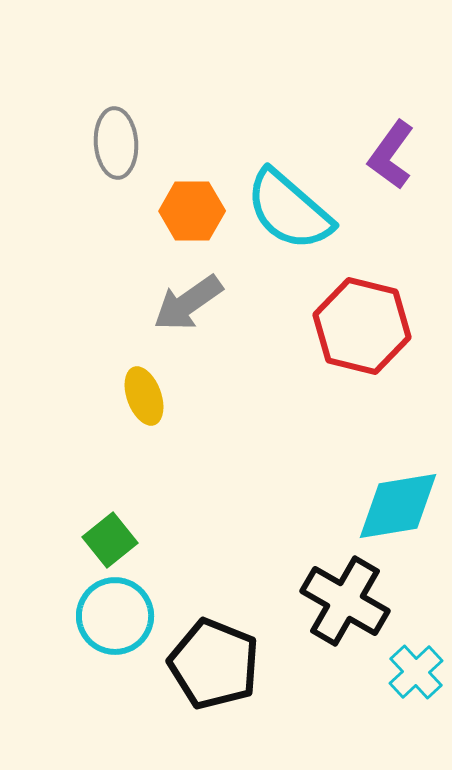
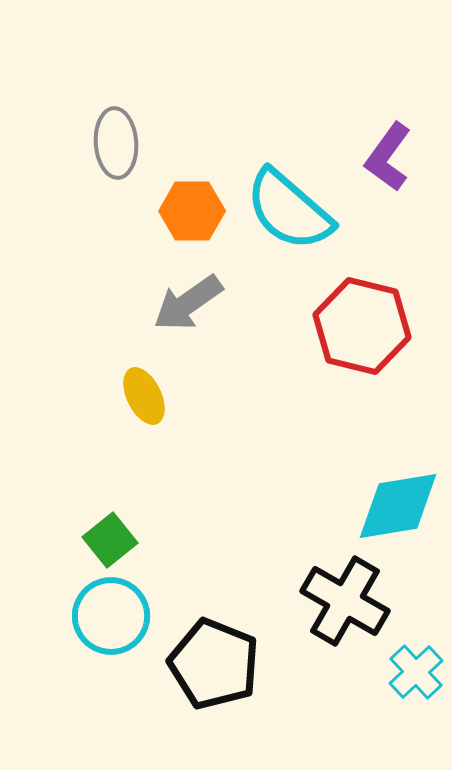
purple L-shape: moved 3 px left, 2 px down
yellow ellipse: rotated 6 degrees counterclockwise
cyan circle: moved 4 px left
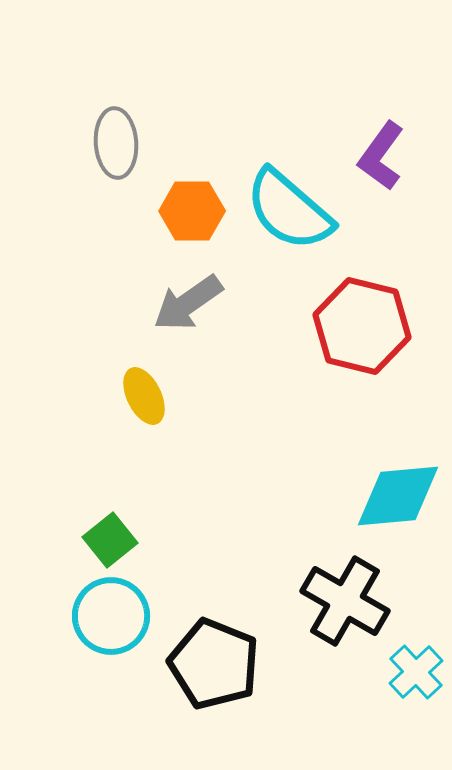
purple L-shape: moved 7 px left, 1 px up
cyan diamond: moved 10 px up; rotated 4 degrees clockwise
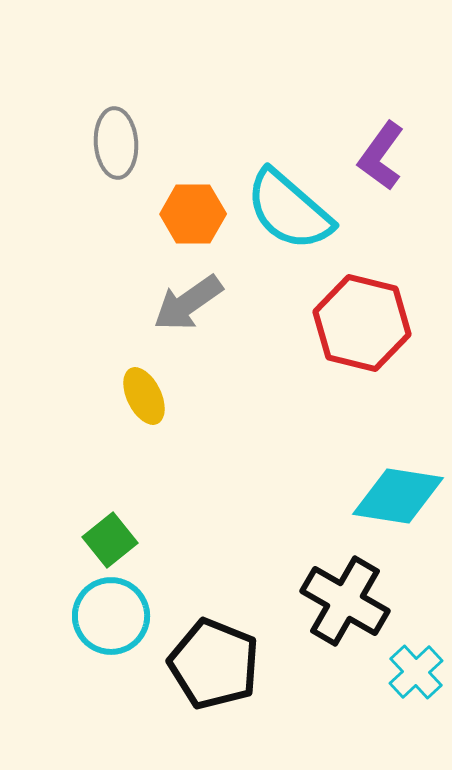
orange hexagon: moved 1 px right, 3 px down
red hexagon: moved 3 px up
cyan diamond: rotated 14 degrees clockwise
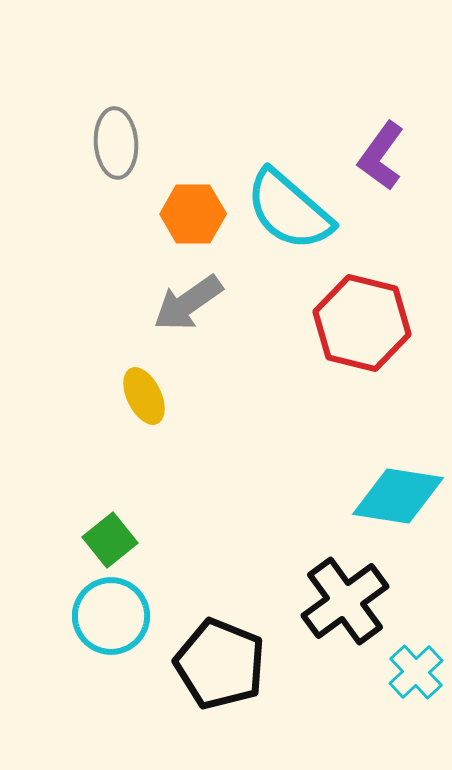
black cross: rotated 24 degrees clockwise
black pentagon: moved 6 px right
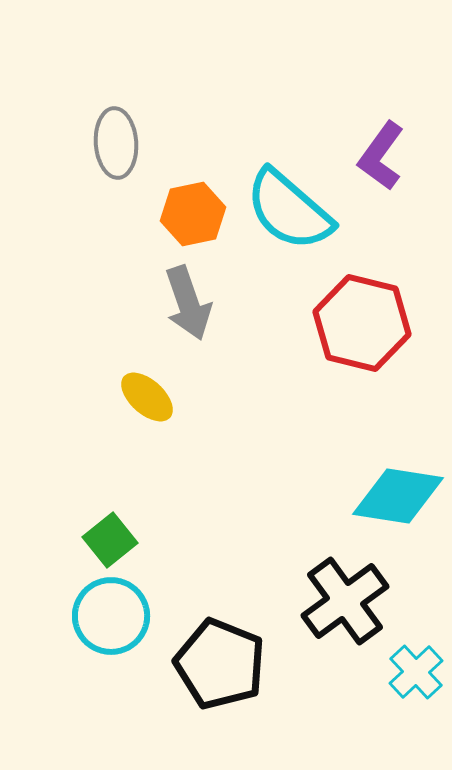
orange hexagon: rotated 12 degrees counterclockwise
gray arrow: rotated 74 degrees counterclockwise
yellow ellipse: moved 3 px right, 1 px down; rotated 22 degrees counterclockwise
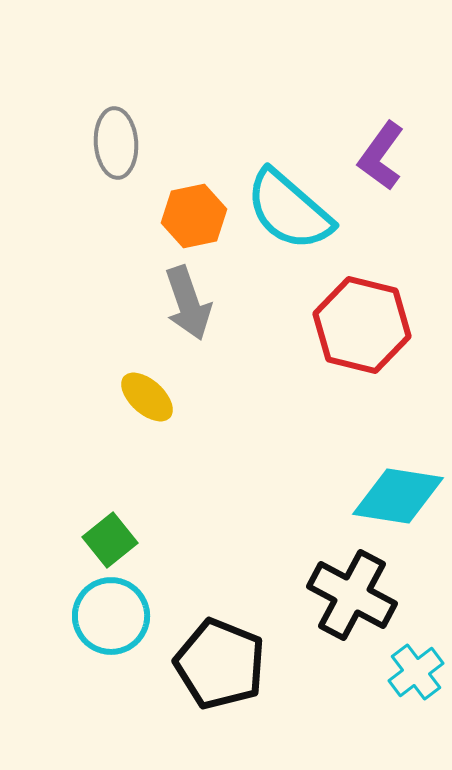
orange hexagon: moved 1 px right, 2 px down
red hexagon: moved 2 px down
black cross: moved 7 px right, 6 px up; rotated 26 degrees counterclockwise
cyan cross: rotated 6 degrees clockwise
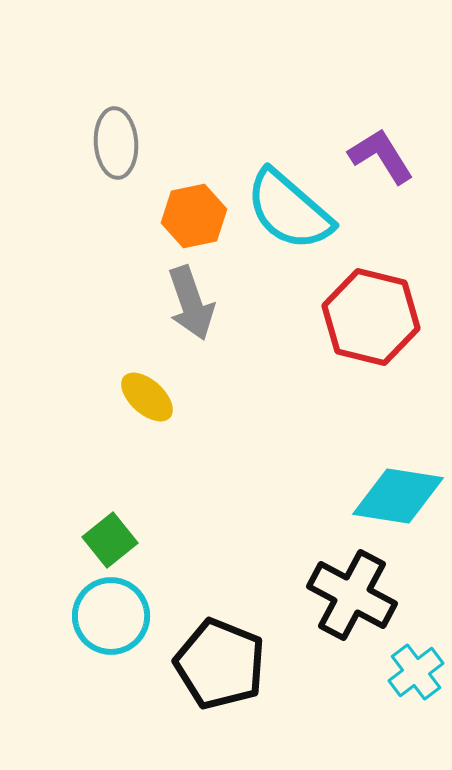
purple L-shape: rotated 112 degrees clockwise
gray arrow: moved 3 px right
red hexagon: moved 9 px right, 8 px up
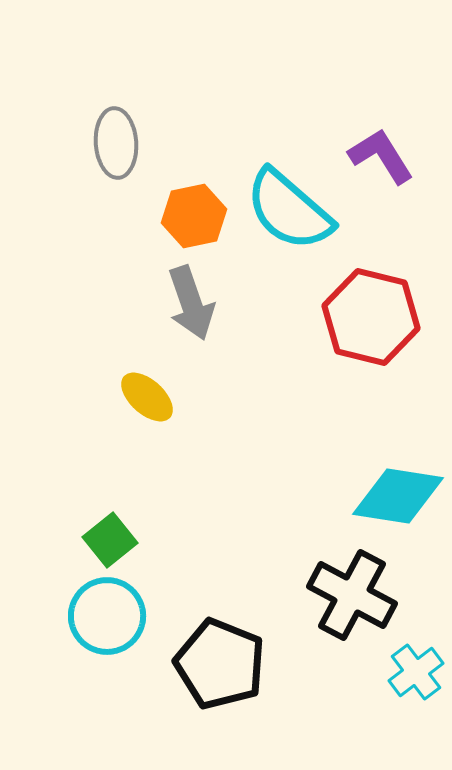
cyan circle: moved 4 px left
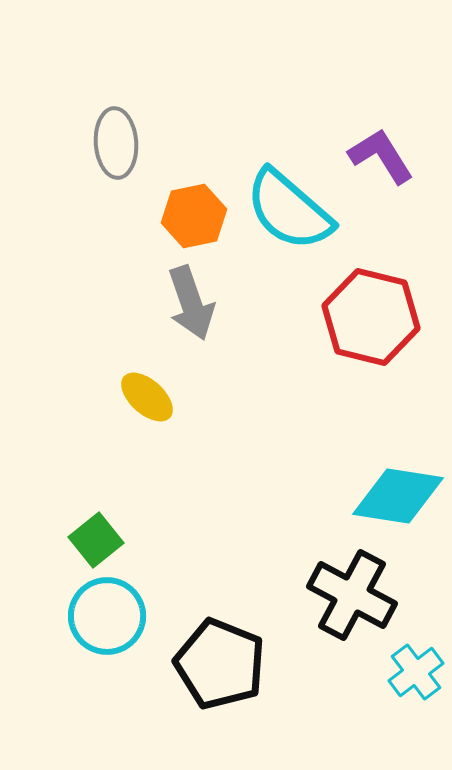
green square: moved 14 px left
